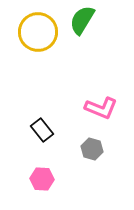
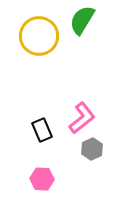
yellow circle: moved 1 px right, 4 px down
pink L-shape: moved 19 px left, 10 px down; rotated 60 degrees counterclockwise
black rectangle: rotated 15 degrees clockwise
gray hexagon: rotated 20 degrees clockwise
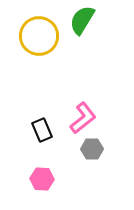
pink L-shape: moved 1 px right
gray hexagon: rotated 25 degrees clockwise
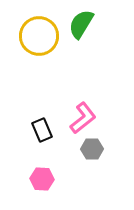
green semicircle: moved 1 px left, 4 px down
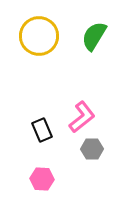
green semicircle: moved 13 px right, 12 px down
pink L-shape: moved 1 px left, 1 px up
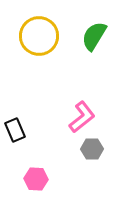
black rectangle: moved 27 px left
pink hexagon: moved 6 px left
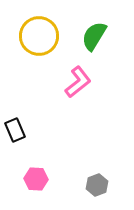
pink L-shape: moved 4 px left, 35 px up
gray hexagon: moved 5 px right, 36 px down; rotated 20 degrees counterclockwise
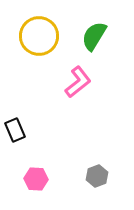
gray hexagon: moved 9 px up
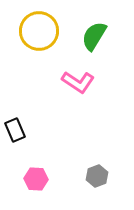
yellow circle: moved 5 px up
pink L-shape: rotated 72 degrees clockwise
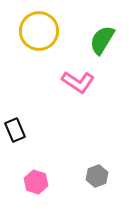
green semicircle: moved 8 px right, 4 px down
pink hexagon: moved 3 px down; rotated 15 degrees clockwise
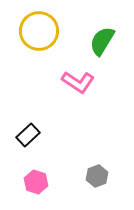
green semicircle: moved 1 px down
black rectangle: moved 13 px right, 5 px down; rotated 70 degrees clockwise
